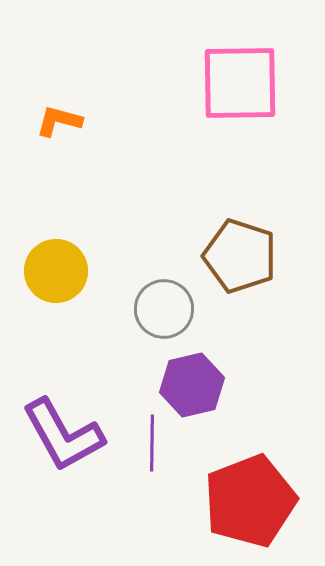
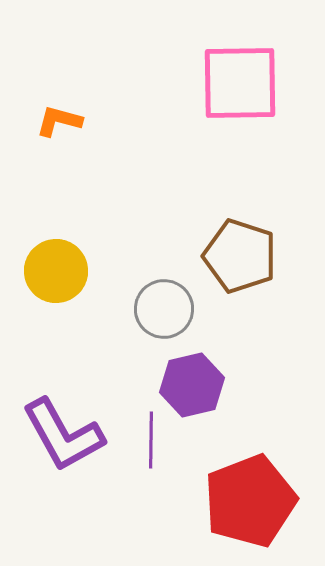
purple line: moved 1 px left, 3 px up
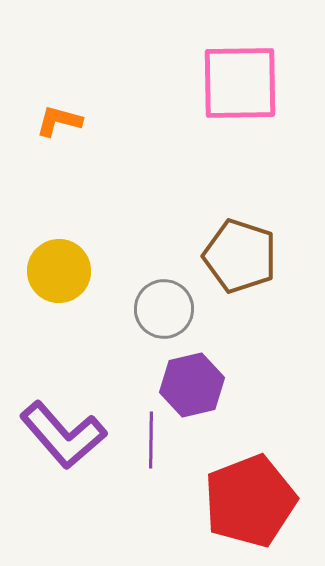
yellow circle: moved 3 px right
purple L-shape: rotated 12 degrees counterclockwise
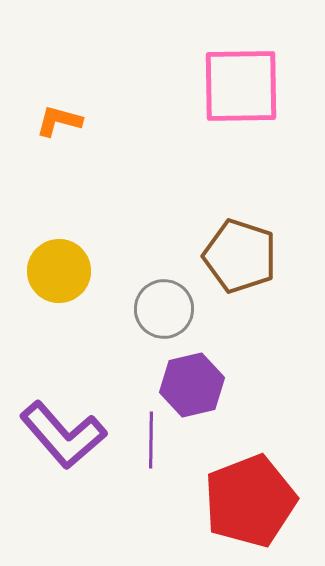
pink square: moved 1 px right, 3 px down
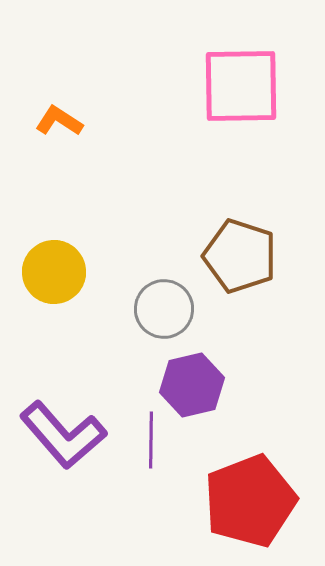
orange L-shape: rotated 18 degrees clockwise
yellow circle: moved 5 px left, 1 px down
